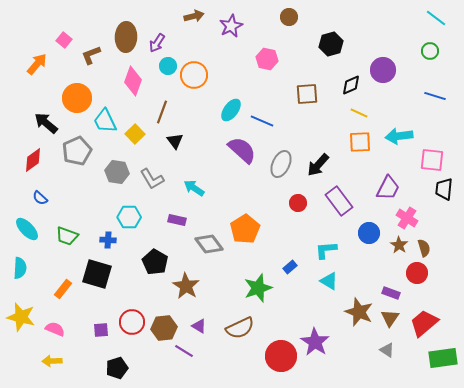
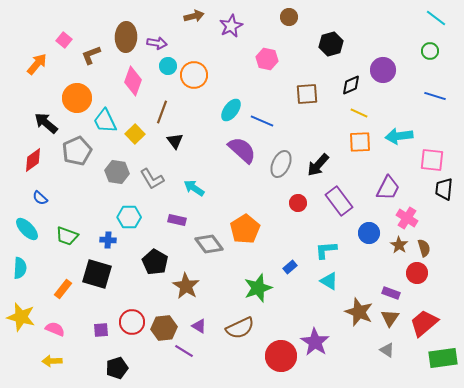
purple arrow at (157, 43): rotated 114 degrees counterclockwise
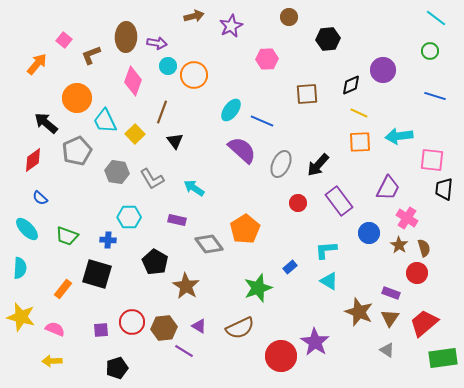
black hexagon at (331, 44): moved 3 px left, 5 px up; rotated 10 degrees clockwise
pink hexagon at (267, 59): rotated 15 degrees counterclockwise
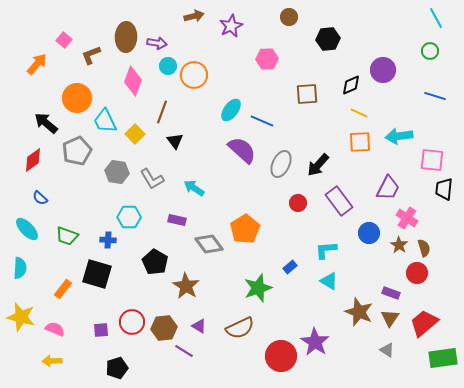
cyan line at (436, 18): rotated 25 degrees clockwise
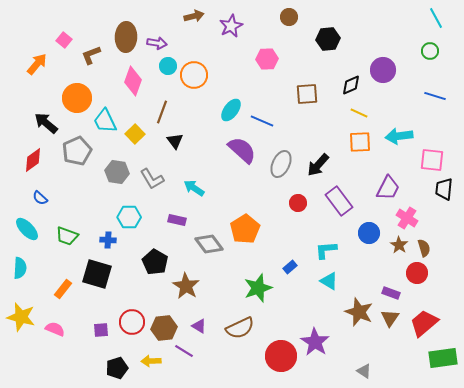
gray triangle at (387, 350): moved 23 px left, 21 px down
yellow arrow at (52, 361): moved 99 px right
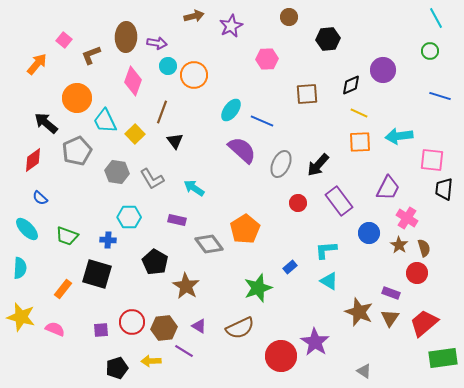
blue line at (435, 96): moved 5 px right
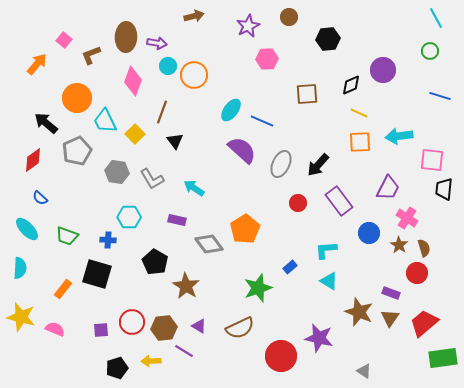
purple star at (231, 26): moved 17 px right
purple star at (315, 342): moved 4 px right, 4 px up; rotated 20 degrees counterclockwise
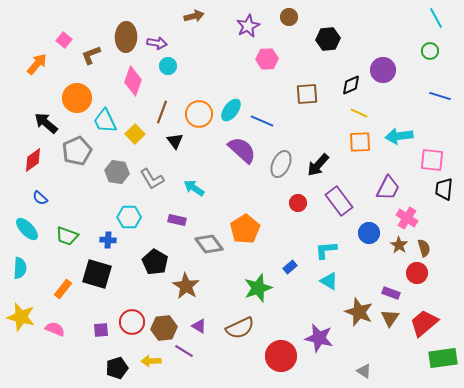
orange circle at (194, 75): moved 5 px right, 39 px down
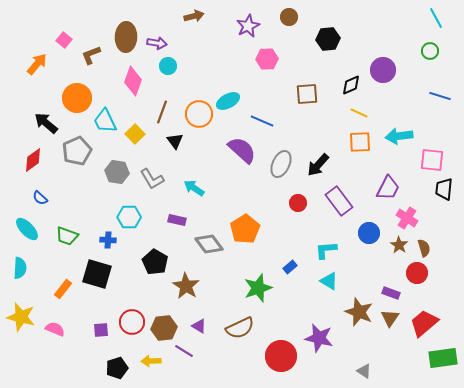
cyan ellipse at (231, 110): moved 3 px left, 9 px up; rotated 25 degrees clockwise
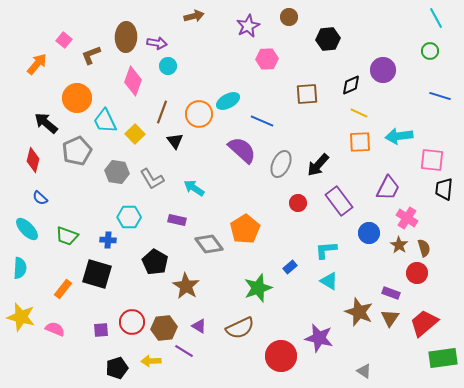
red diamond at (33, 160): rotated 40 degrees counterclockwise
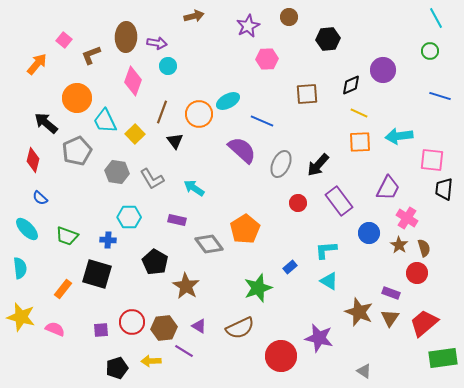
cyan semicircle at (20, 268): rotated 10 degrees counterclockwise
